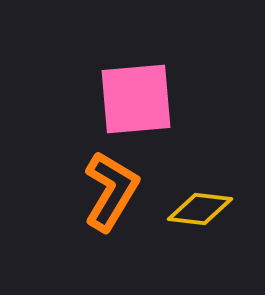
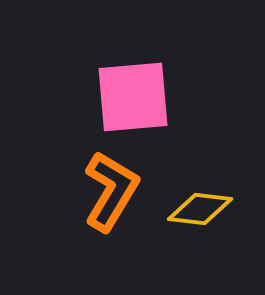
pink square: moved 3 px left, 2 px up
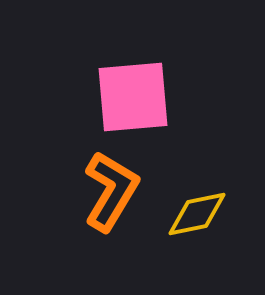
yellow diamond: moved 3 px left, 5 px down; rotated 18 degrees counterclockwise
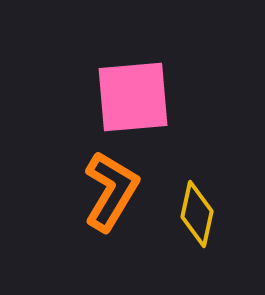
yellow diamond: rotated 66 degrees counterclockwise
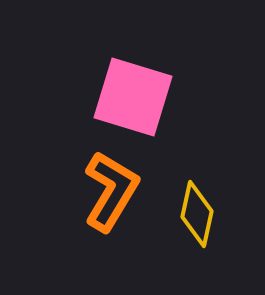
pink square: rotated 22 degrees clockwise
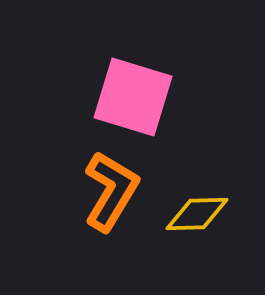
yellow diamond: rotated 76 degrees clockwise
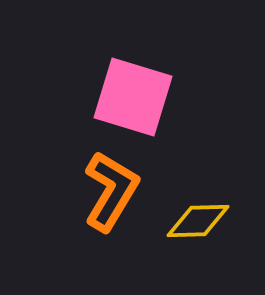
yellow diamond: moved 1 px right, 7 px down
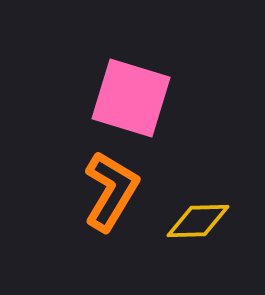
pink square: moved 2 px left, 1 px down
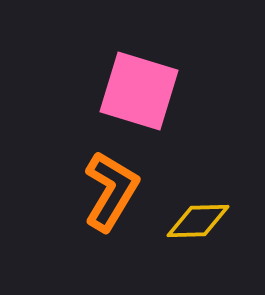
pink square: moved 8 px right, 7 px up
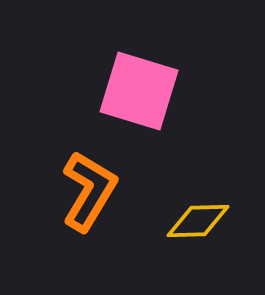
orange L-shape: moved 22 px left
